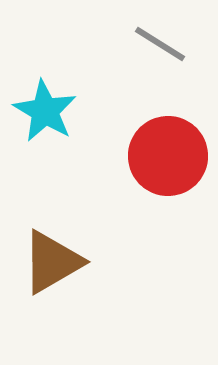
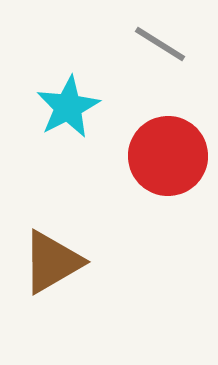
cyan star: moved 23 px right, 4 px up; rotated 14 degrees clockwise
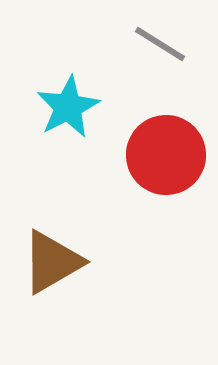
red circle: moved 2 px left, 1 px up
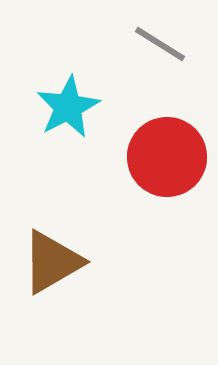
red circle: moved 1 px right, 2 px down
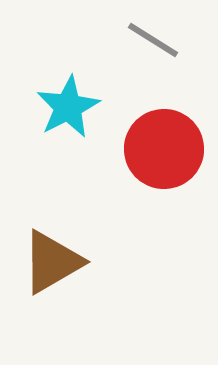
gray line: moved 7 px left, 4 px up
red circle: moved 3 px left, 8 px up
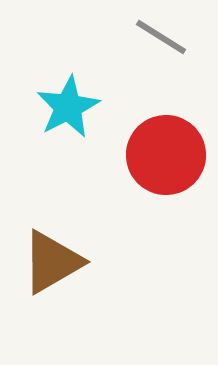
gray line: moved 8 px right, 3 px up
red circle: moved 2 px right, 6 px down
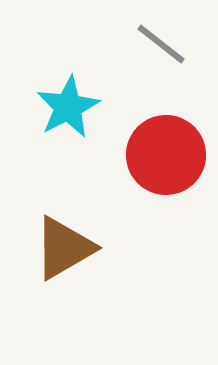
gray line: moved 7 px down; rotated 6 degrees clockwise
brown triangle: moved 12 px right, 14 px up
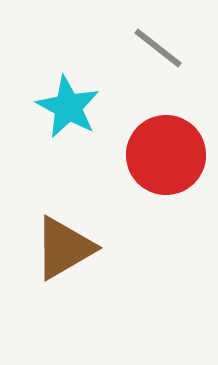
gray line: moved 3 px left, 4 px down
cyan star: rotated 16 degrees counterclockwise
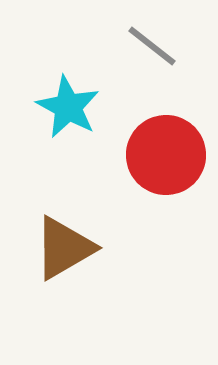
gray line: moved 6 px left, 2 px up
